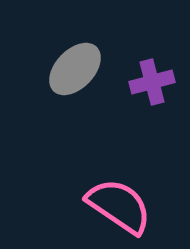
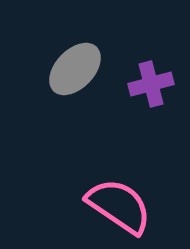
purple cross: moved 1 px left, 2 px down
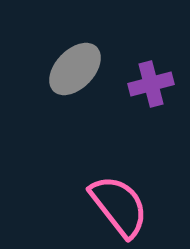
pink semicircle: rotated 18 degrees clockwise
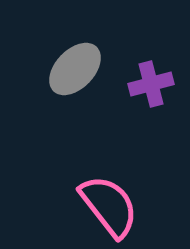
pink semicircle: moved 10 px left
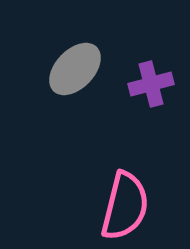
pink semicircle: moved 16 px right; rotated 52 degrees clockwise
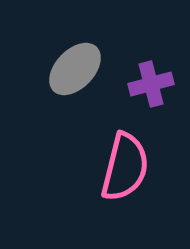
pink semicircle: moved 39 px up
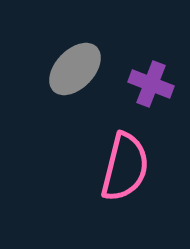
purple cross: rotated 36 degrees clockwise
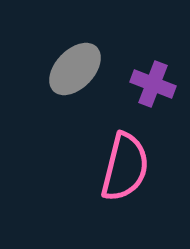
purple cross: moved 2 px right
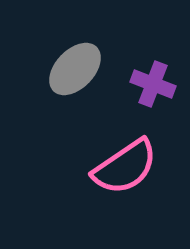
pink semicircle: rotated 42 degrees clockwise
